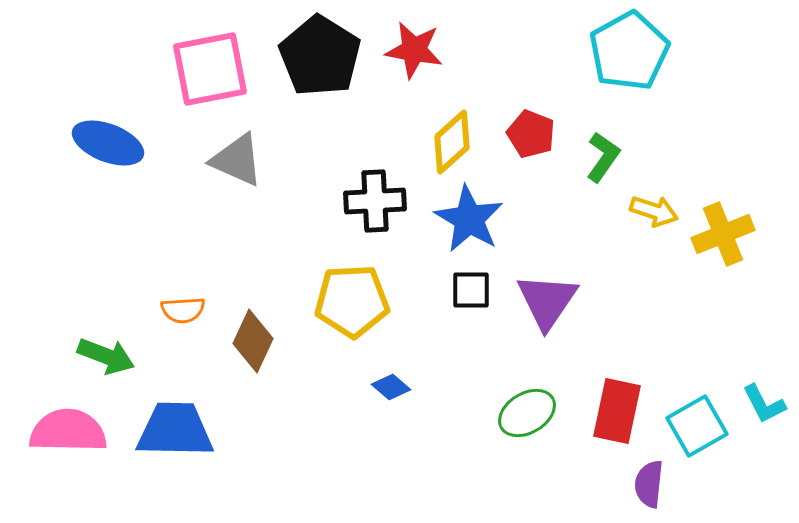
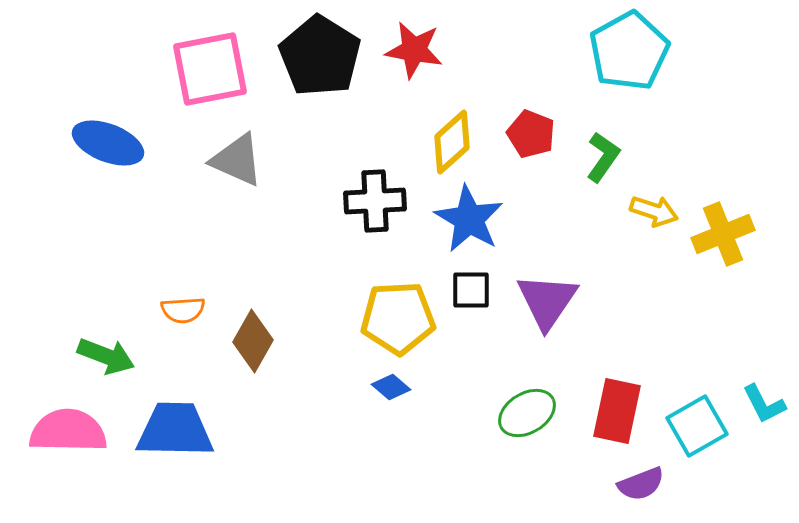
yellow pentagon: moved 46 px right, 17 px down
brown diamond: rotated 4 degrees clockwise
purple semicircle: moved 8 px left; rotated 117 degrees counterclockwise
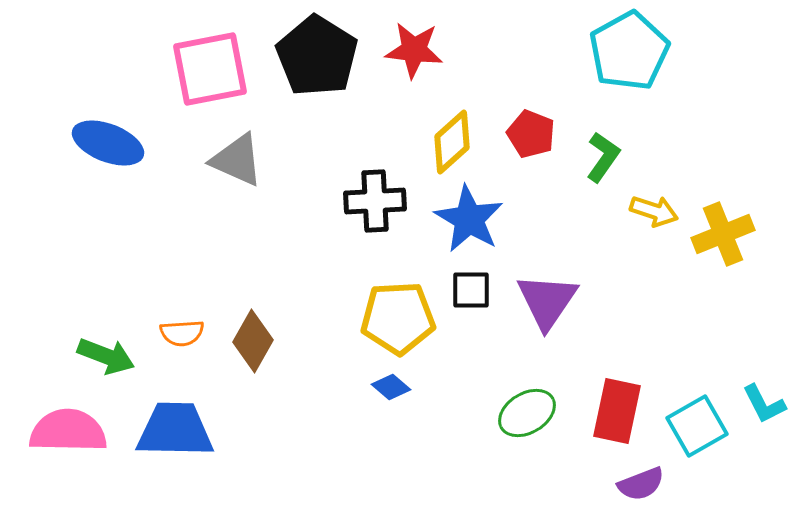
red star: rotated 4 degrees counterclockwise
black pentagon: moved 3 px left
orange semicircle: moved 1 px left, 23 px down
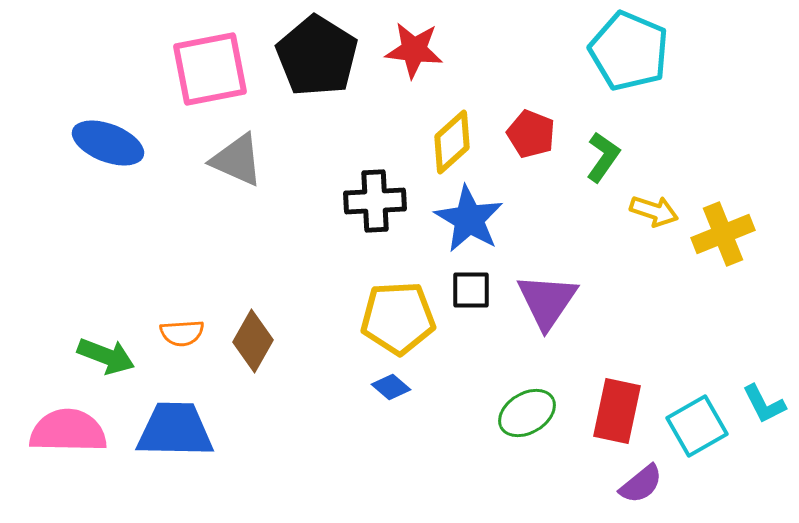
cyan pentagon: rotated 20 degrees counterclockwise
purple semicircle: rotated 18 degrees counterclockwise
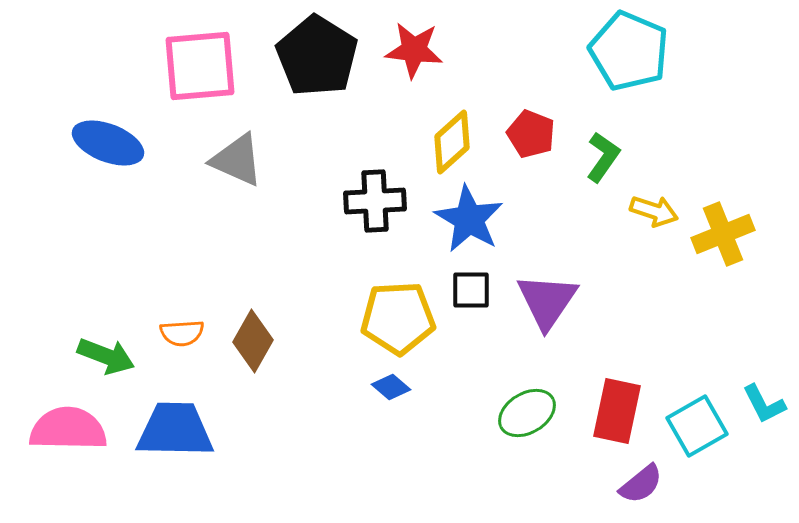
pink square: moved 10 px left, 3 px up; rotated 6 degrees clockwise
pink semicircle: moved 2 px up
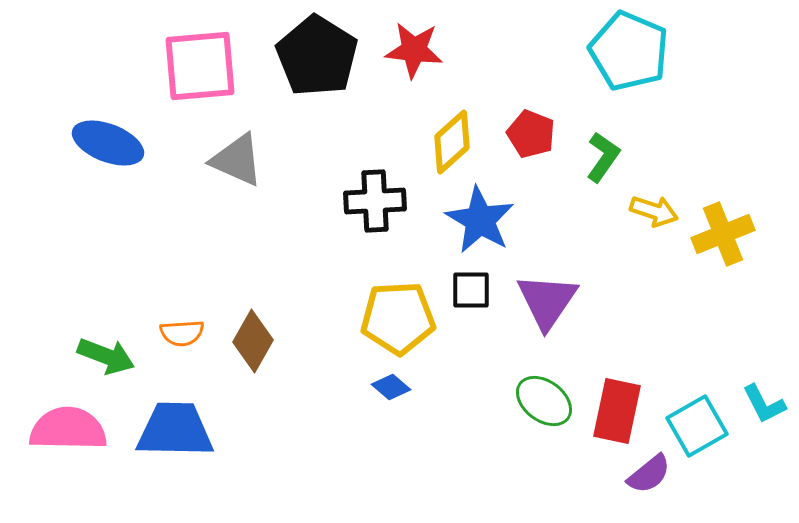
blue star: moved 11 px right, 1 px down
green ellipse: moved 17 px right, 12 px up; rotated 68 degrees clockwise
purple semicircle: moved 8 px right, 10 px up
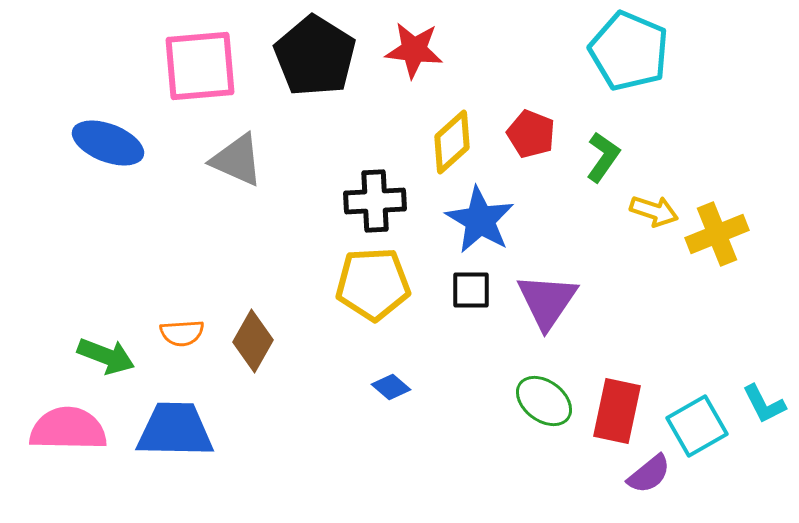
black pentagon: moved 2 px left
yellow cross: moved 6 px left
yellow pentagon: moved 25 px left, 34 px up
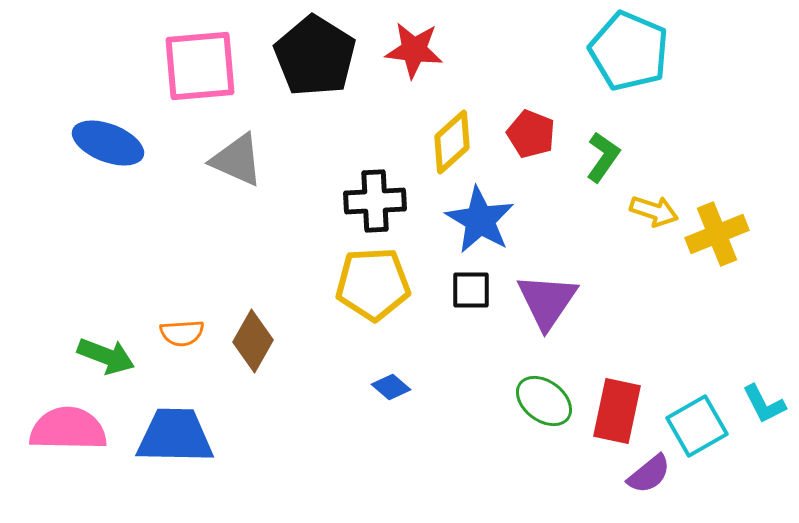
blue trapezoid: moved 6 px down
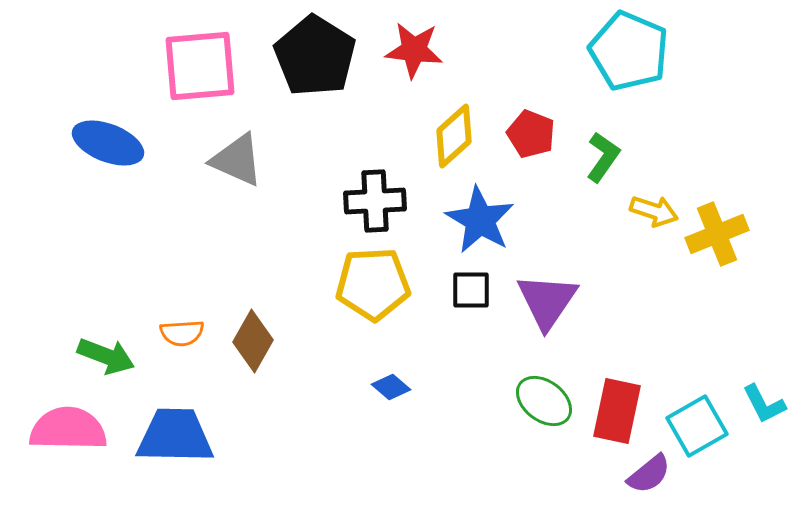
yellow diamond: moved 2 px right, 6 px up
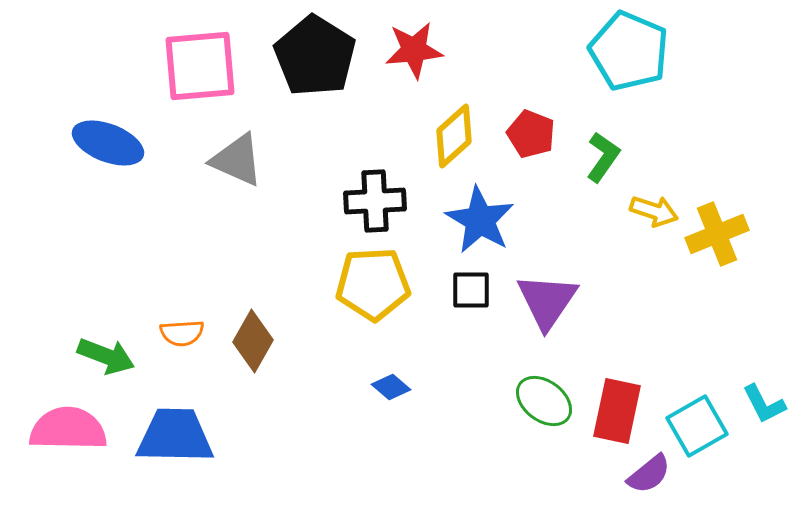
red star: rotated 12 degrees counterclockwise
